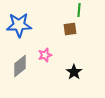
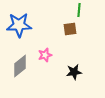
black star: rotated 28 degrees clockwise
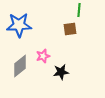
pink star: moved 2 px left, 1 px down
black star: moved 13 px left
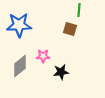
brown square: rotated 24 degrees clockwise
pink star: rotated 16 degrees clockwise
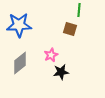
pink star: moved 8 px right, 1 px up; rotated 24 degrees counterclockwise
gray diamond: moved 3 px up
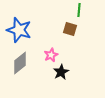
blue star: moved 5 px down; rotated 20 degrees clockwise
black star: rotated 21 degrees counterclockwise
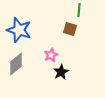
gray diamond: moved 4 px left, 1 px down
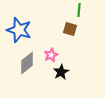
gray diamond: moved 11 px right, 1 px up
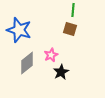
green line: moved 6 px left
